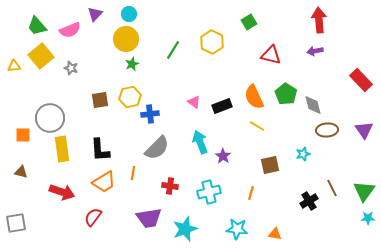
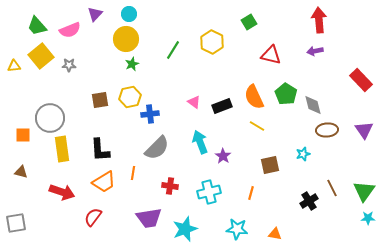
gray star at (71, 68): moved 2 px left, 3 px up; rotated 16 degrees counterclockwise
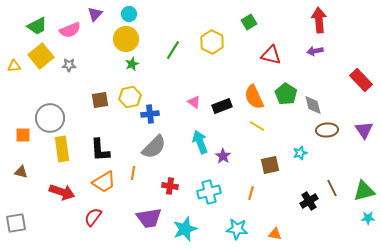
green trapezoid at (37, 26): rotated 75 degrees counterclockwise
gray semicircle at (157, 148): moved 3 px left, 1 px up
cyan star at (303, 154): moved 3 px left, 1 px up
green triangle at (364, 191): rotated 40 degrees clockwise
